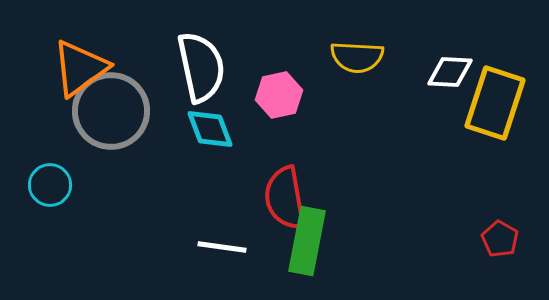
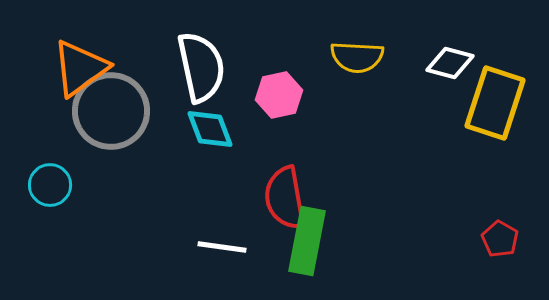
white diamond: moved 9 px up; rotated 12 degrees clockwise
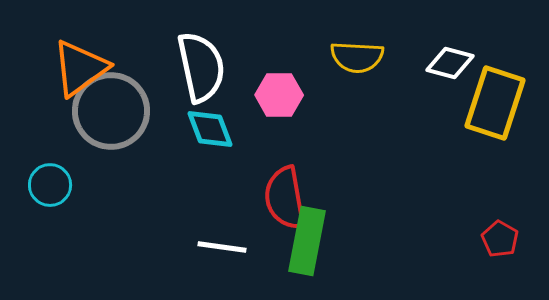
pink hexagon: rotated 12 degrees clockwise
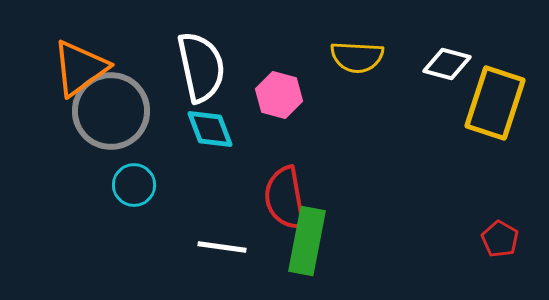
white diamond: moved 3 px left, 1 px down
pink hexagon: rotated 15 degrees clockwise
cyan circle: moved 84 px right
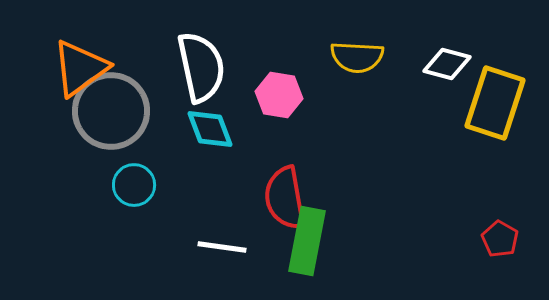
pink hexagon: rotated 6 degrees counterclockwise
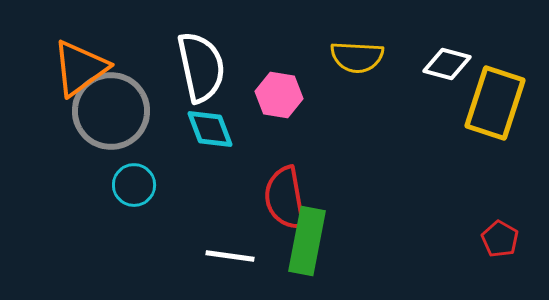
white line: moved 8 px right, 9 px down
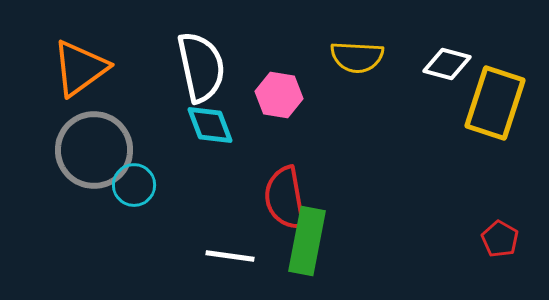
gray circle: moved 17 px left, 39 px down
cyan diamond: moved 4 px up
